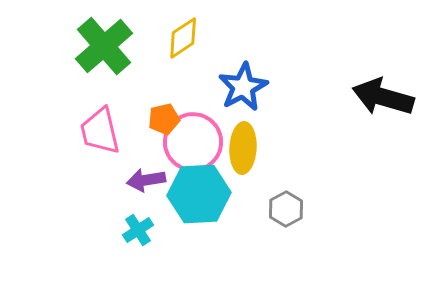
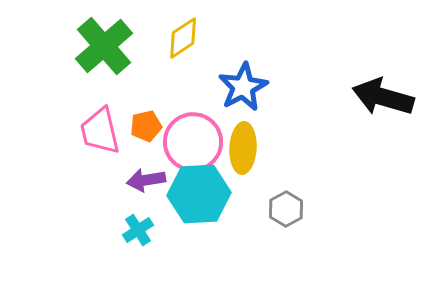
orange pentagon: moved 18 px left, 7 px down
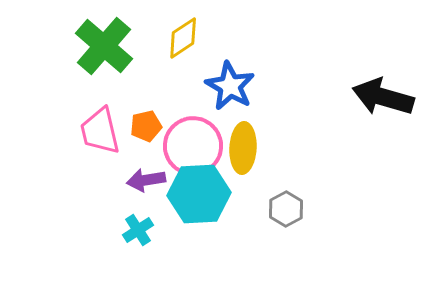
green cross: rotated 8 degrees counterclockwise
blue star: moved 13 px left, 1 px up; rotated 15 degrees counterclockwise
pink circle: moved 4 px down
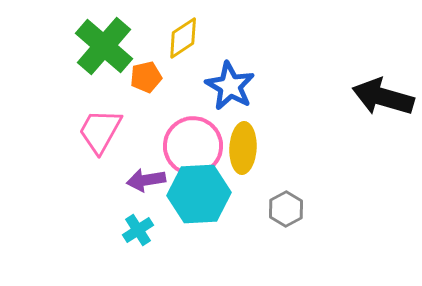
orange pentagon: moved 49 px up
pink trapezoid: rotated 42 degrees clockwise
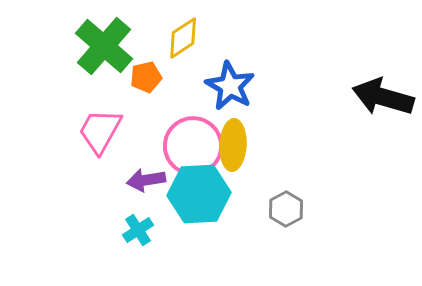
yellow ellipse: moved 10 px left, 3 px up
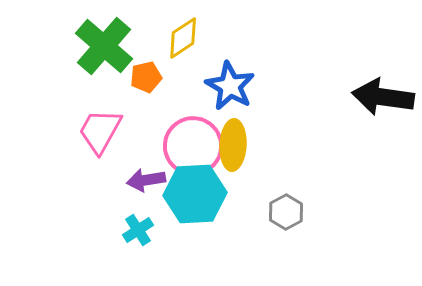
black arrow: rotated 8 degrees counterclockwise
cyan hexagon: moved 4 px left
gray hexagon: moved 3 px down
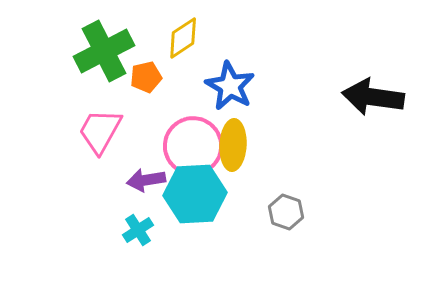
green cross: moved 5 px down; rotated 22 degrees clockwise
black arrow: moved 10 px left
gray hexagon: rotated 12 degrees counterclockwise
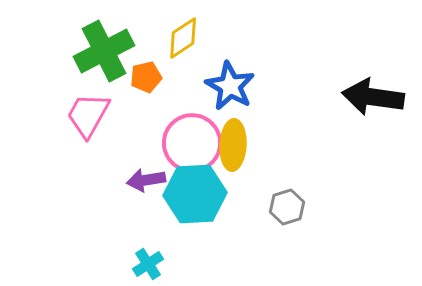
pink trapezoid: moved 12 px left, 16 px up
pink circle: moved 1 px left, 3 px up
gray hexagon: moved 1 px right, 5 px up; rotated 24 degrees clockwise
cyan cross: moved 10 px right, 34 px down
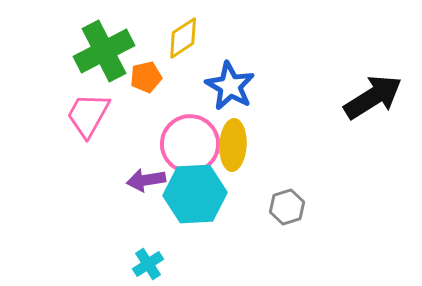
black arrow: rotated 140 degrees clockwise
pink circle: moved 2 px left, 1 px down
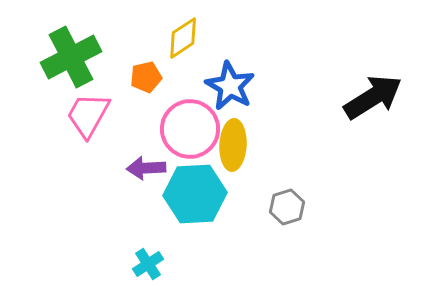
green cross: moved 33 px left, 6 px down
pink circle: moved 15 px up
purple arrow: moved 12 px up; rotated 6 degrees clockwise
